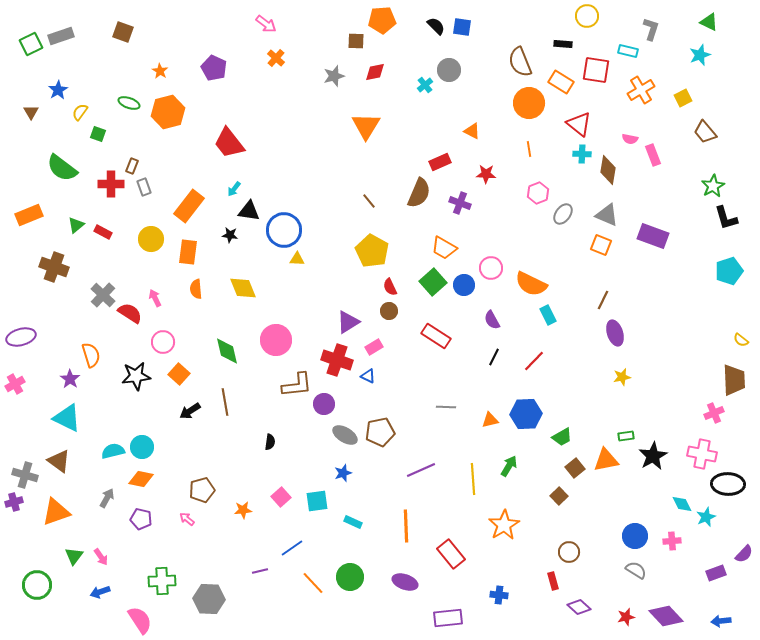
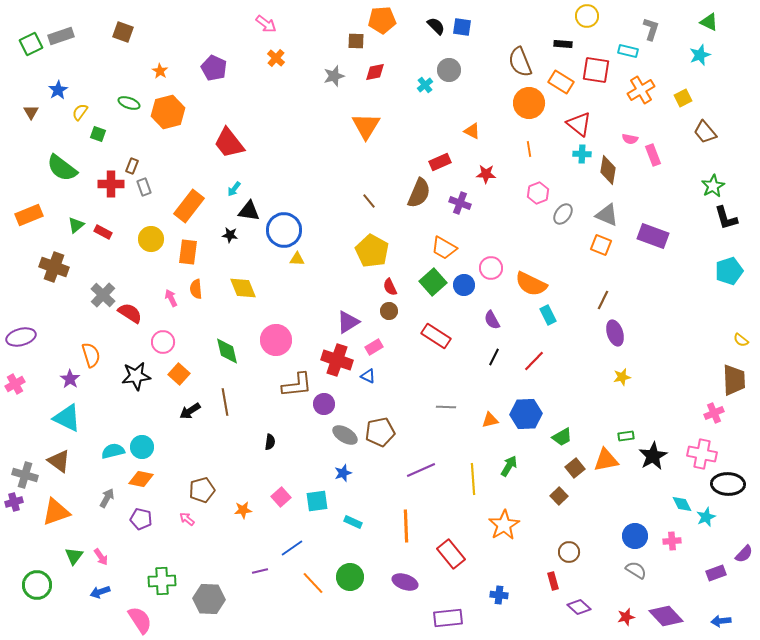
pink arrow at (155, 298): moved 16 px right
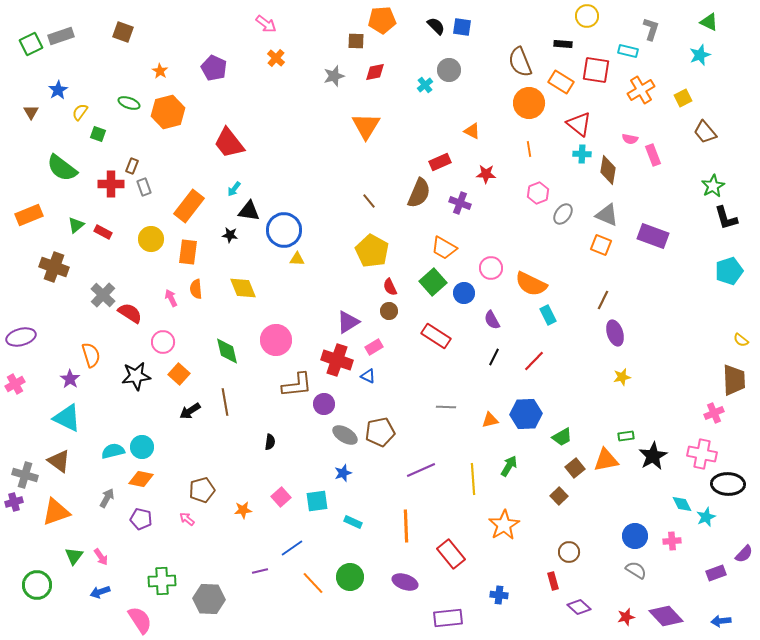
blue circle at (464, 285): moved 8 px down
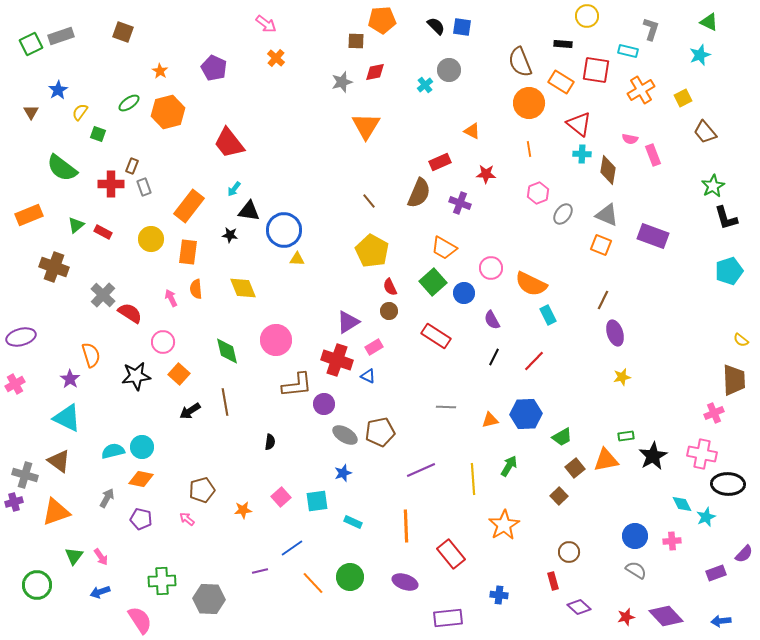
gray star at (334, 76): moved 8 px right, 6 px down
green ellipse at (129, 103): rotated 55 degrees counterclockwise
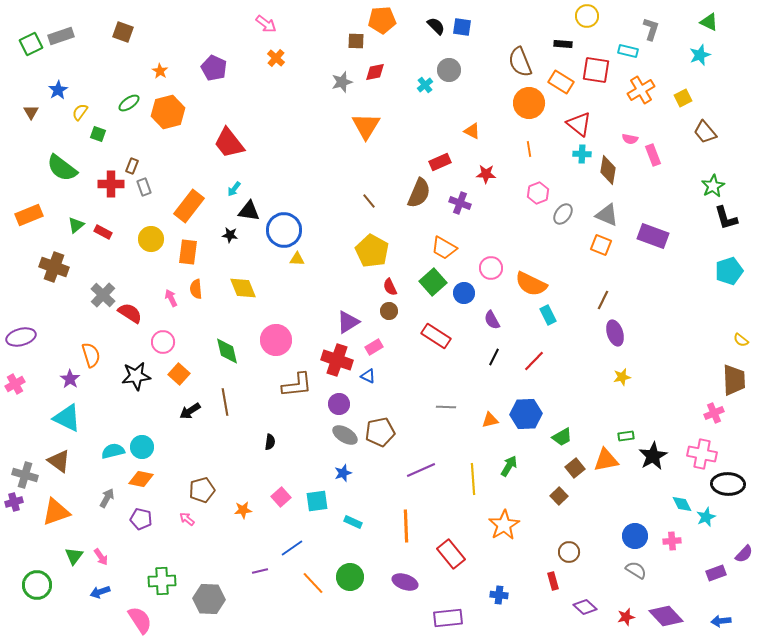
purple circle at (324, 404): moved 15 px right
purple diamond at (579, 607): moved 6 px right
